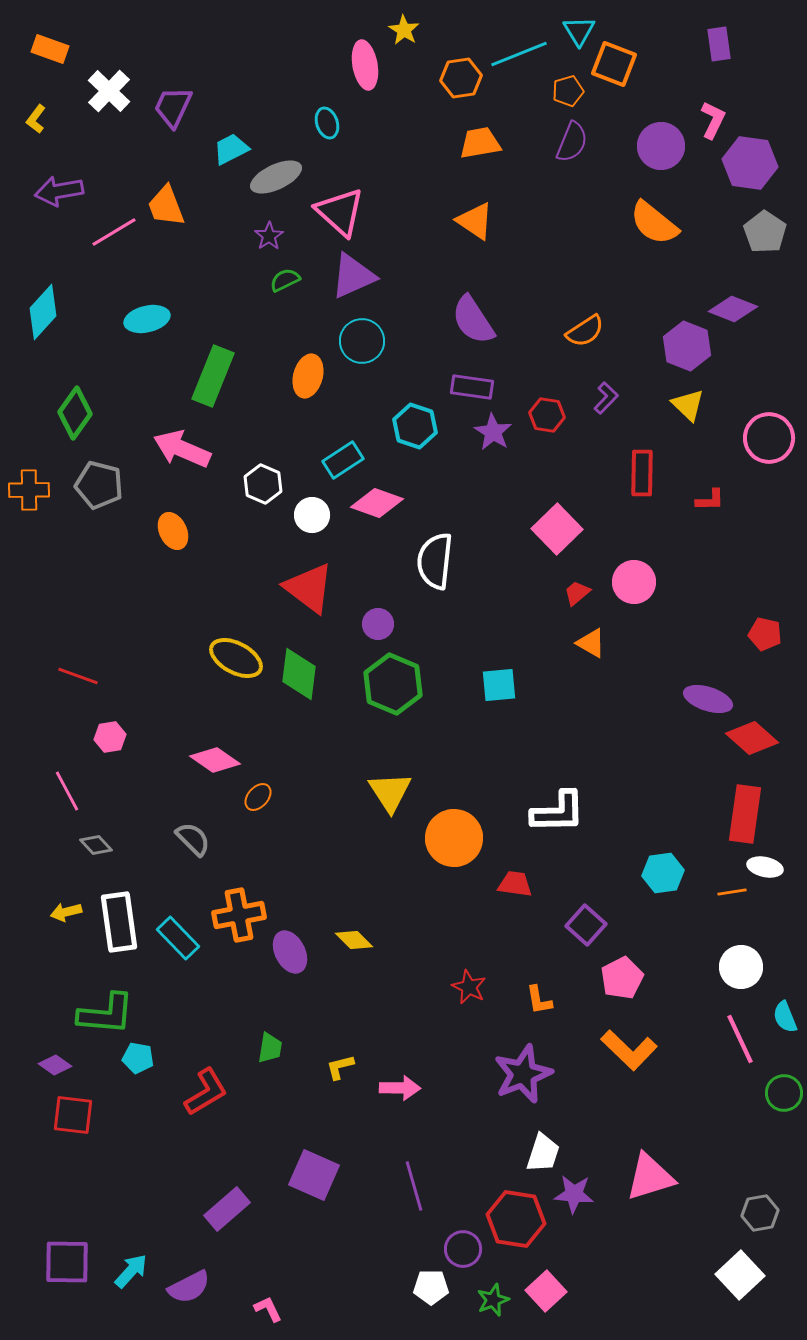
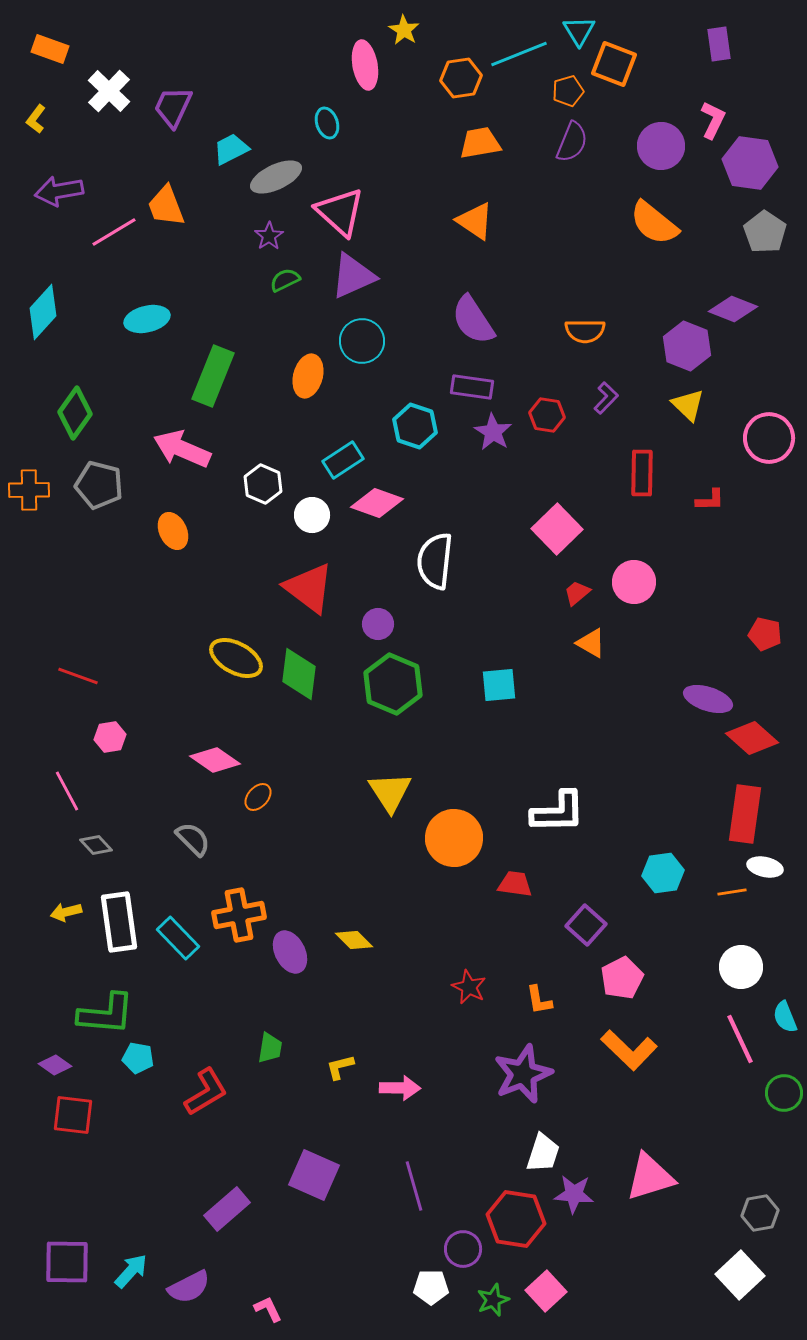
orange semicircle at (585, 331): rotated 33 degrees clockwise
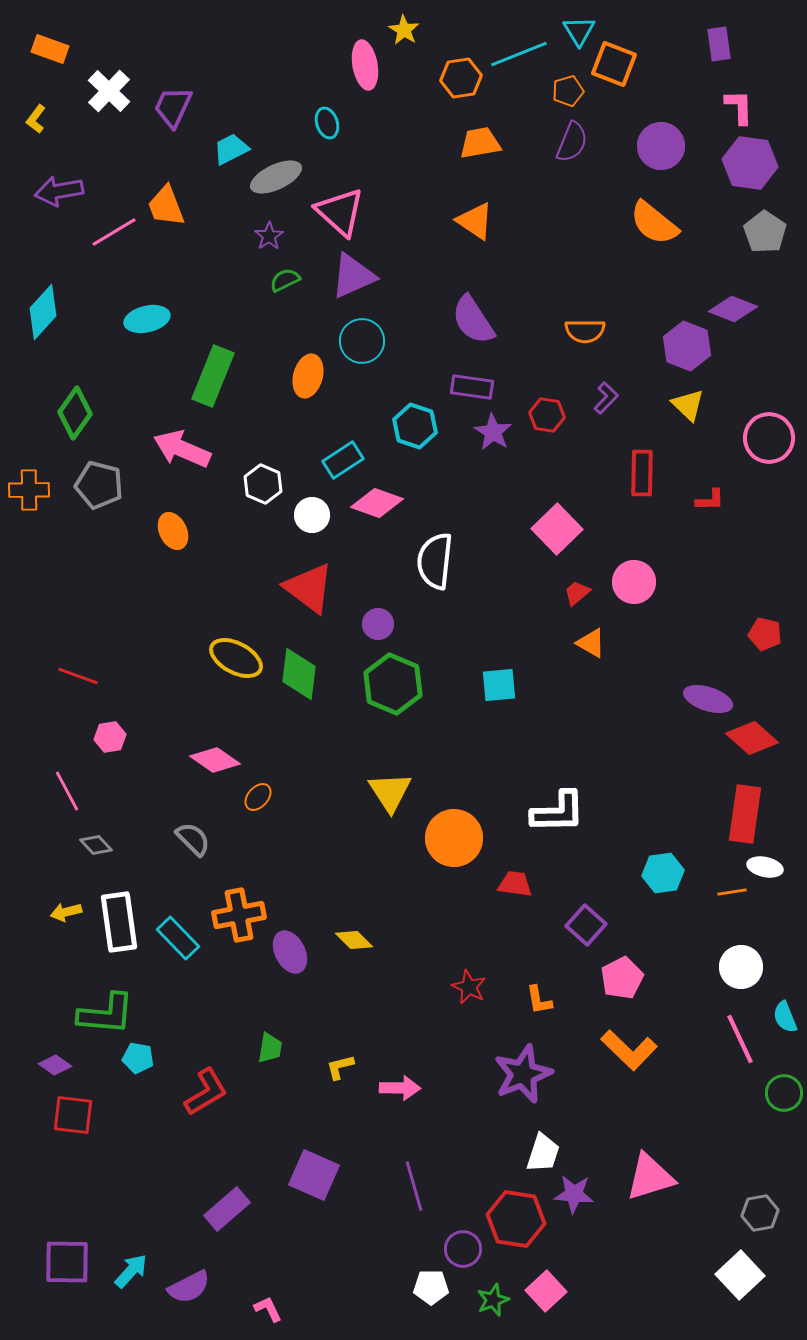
pink L-shape at (713, 120): moved 26 px right, 13 px up; rotated 27 degrees counterclockwise
